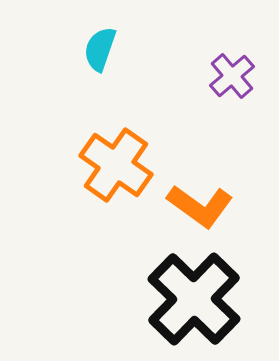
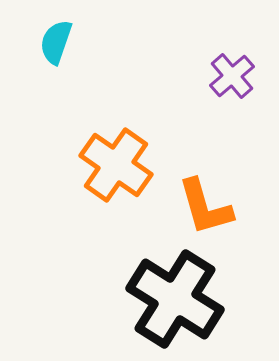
cyan semicircle: moved 44 px left, 7 px up
orange L-shape: moved 5 px right, 1 px down; rotated 38 degrees clockwise
black cross: moved 19 px left; rotated 12 degrees counterclockwise
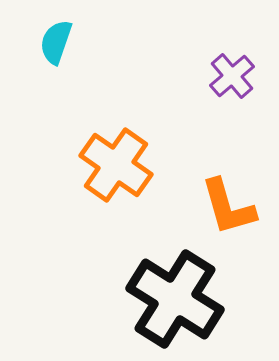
orange L-shape: moved 23 px right
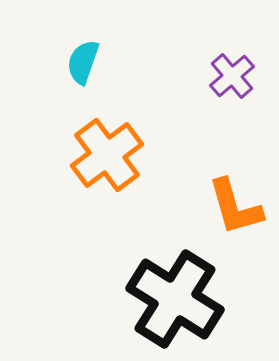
cyan semicircle: moved 27 px right, 20 px down
orange cross: moved 9 px left, 10 px up; rotated 18 degrees clockwise
orange L-shape: moved 7 px right
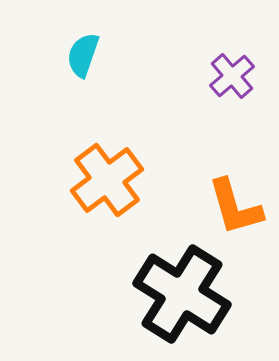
cyan semicircle: moved 7 px up
orange cross: moved 25 px down
black cross: moved 7 px right, 5 px up
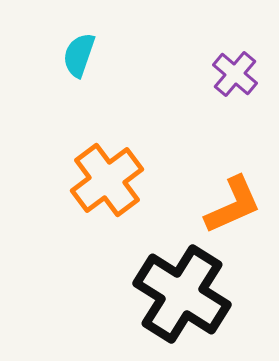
cyan semicircle: moved 4 px left
purple cross: moved 3 px right, 2 px up; rotated 9 degrees counterclockwise
orange L-shape: moved 2 px left, 2 px up; rotated 98 degrees counterclockwise
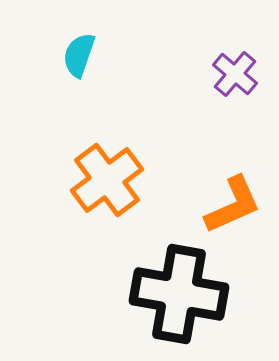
black cross: moved 3 px left; rotated 22 degrees counterclockwise
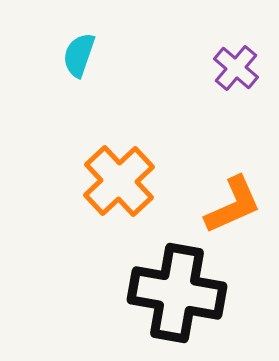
purple cross: moved 1 px right, 6 px up
orange cross: moved 12 px right, 1 px down; rotated 6 degrees counterclockwise
black cross: moved 2 px left, 1 px up
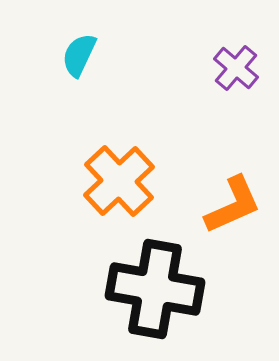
cyan semicircle: rotated 6 degrees clockwise
black cross: moved 22 px left, 4 px up
